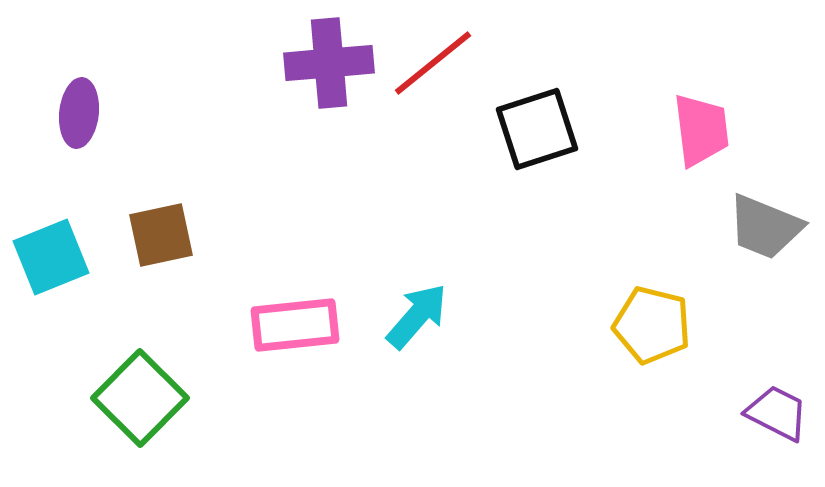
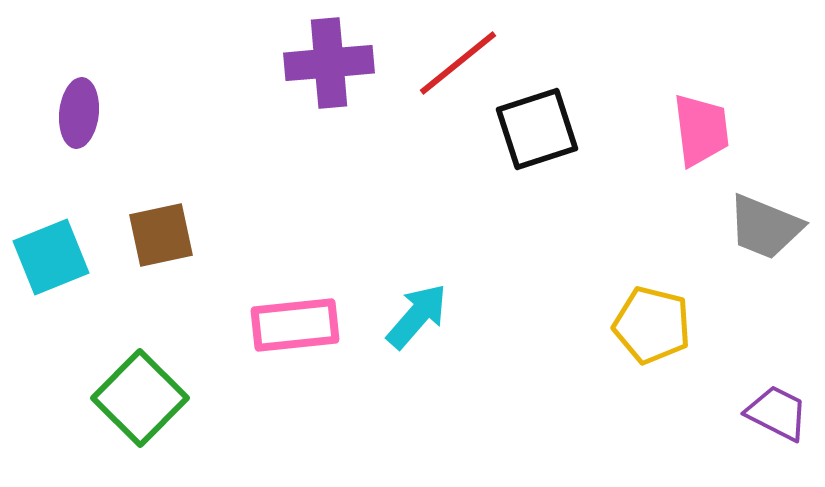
red line: moved 25 px right
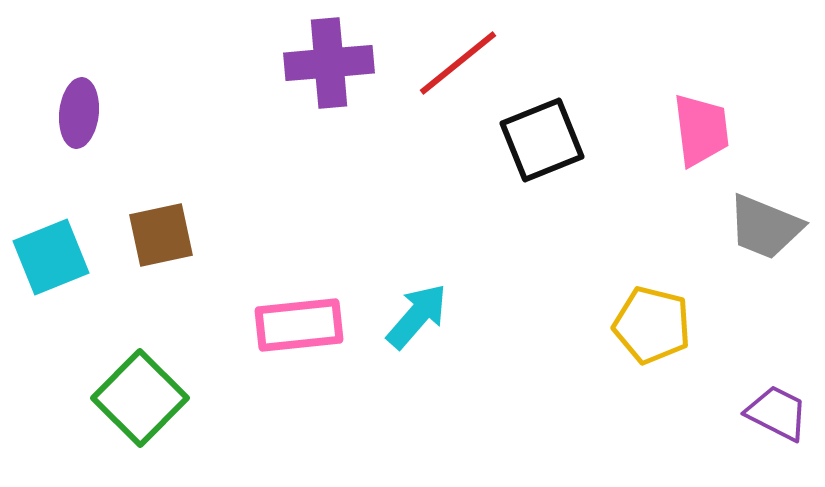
black square: moved 5 px right, 11 px down; rotated 4 degrees counterclockwise
pink rectangle: moved 4 px right
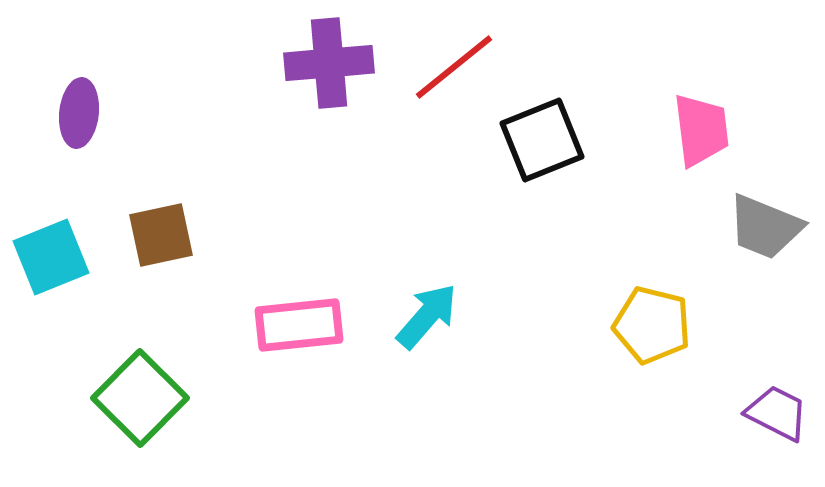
red line: moved 4 px left, 4 px down
cyan arrow: moved 10 px right
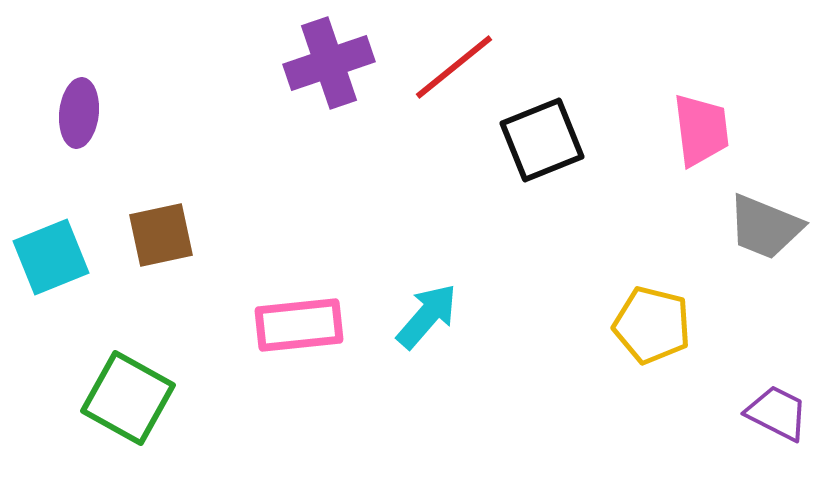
purple cross: rotated 14 degrees counterclockwise
green square: moved 12 px left; rotated 16 degrees counterclockwise
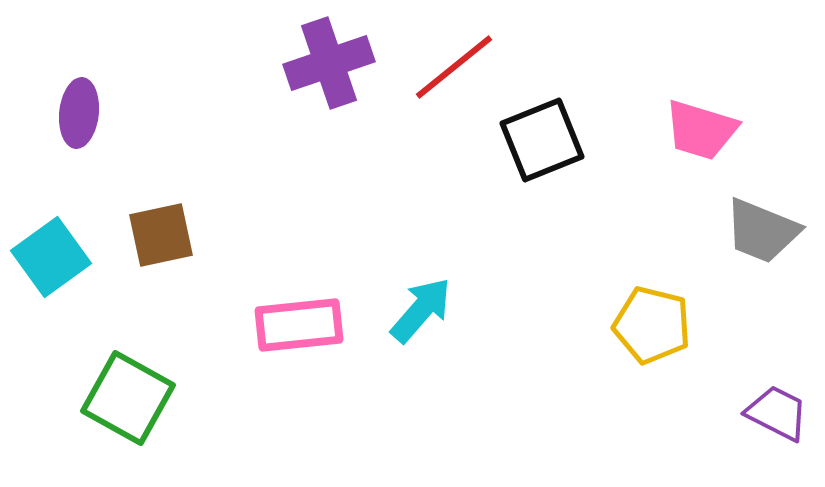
pink trapezoid: rotated 114 degrees clockwise
gray trapezoid: moved 3 px left, 4 px down
cyan square: rotated 14 degrees counterclockwise
cyan arrow: moved 6 px left, 6 px up
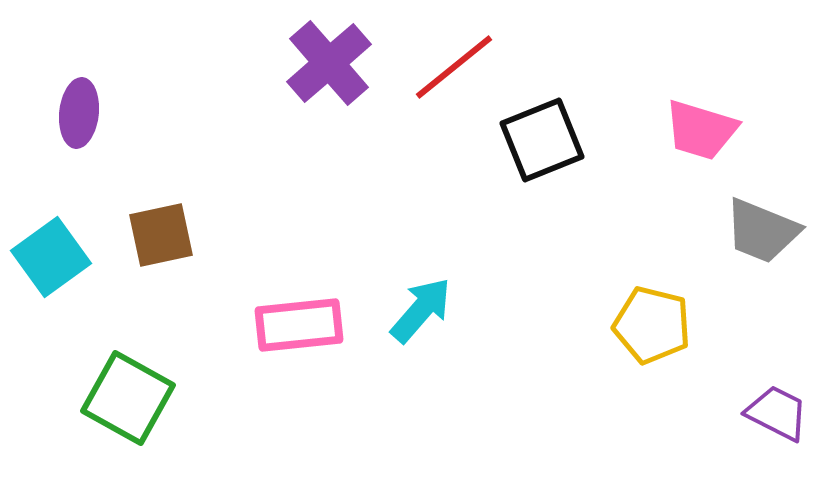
purple cross: rotated 22 degrees counterclockwise
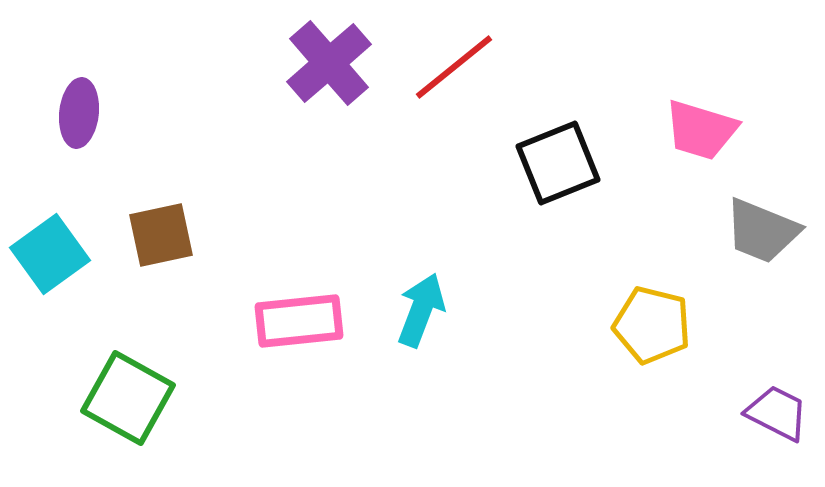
black square: moved 16 px right, 23 px down
cyan square: moved 1 px left, 3 px up
cyan arrow: rotated 20 degrees counterclockwise
pink rectangle: moved 4 px up
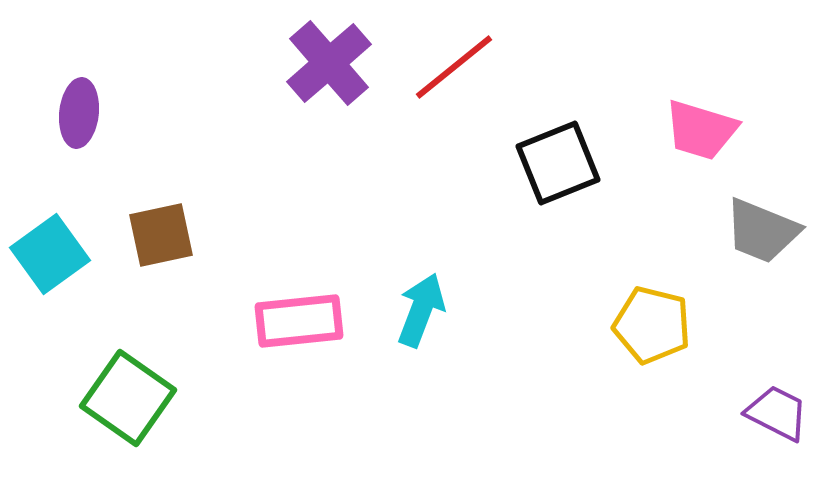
green square: rotated 6 degrees clockwise
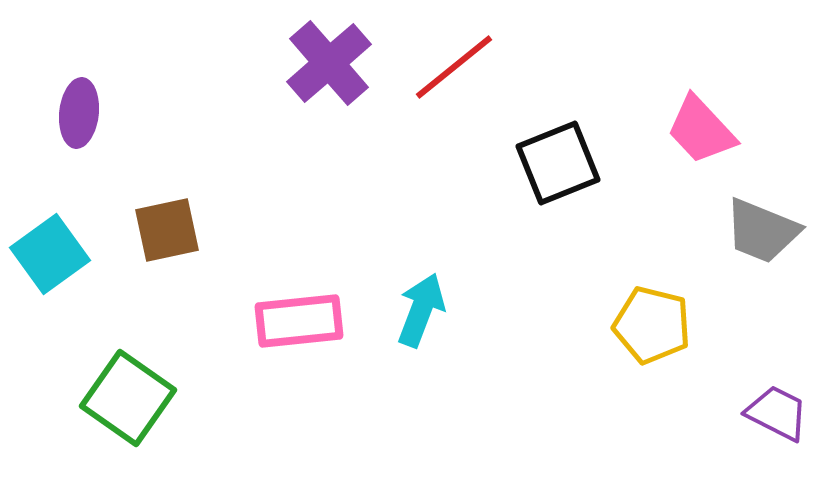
pink trapezoid: rotated 30 degrees clockwise
brown square: moved 6 px right, 5 px up
